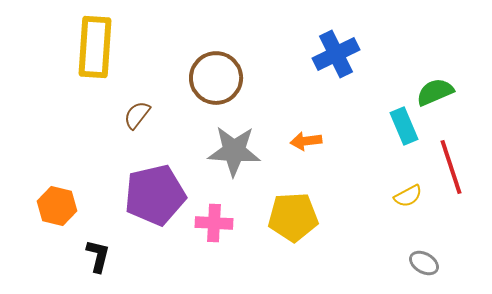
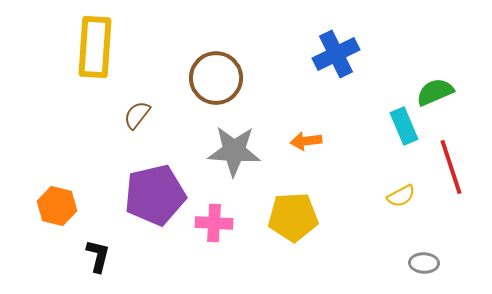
yellow semicircle: moved 7 px left
gray ellipse: rotated 28 degrees counterclockwise
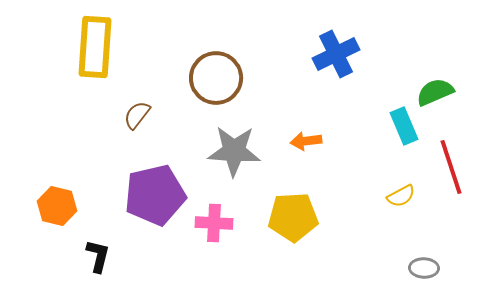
gray ellipse: moved 5 px down
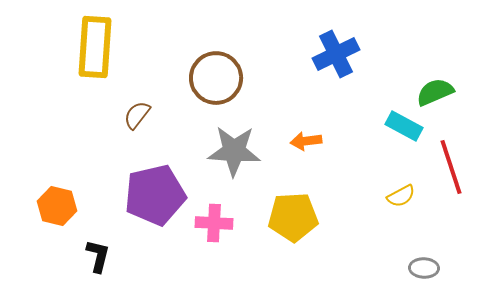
cyan rectangle: rotated 39 degrees counterclockwise
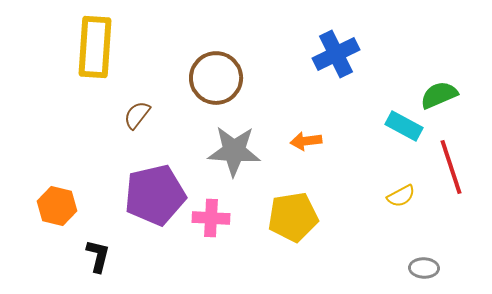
green semicircle: moved 4 px right, 3 px down
yellow pentagon: rotated 6 degrees counterclockwise
pink cross: moved 3 px left, 5 px up
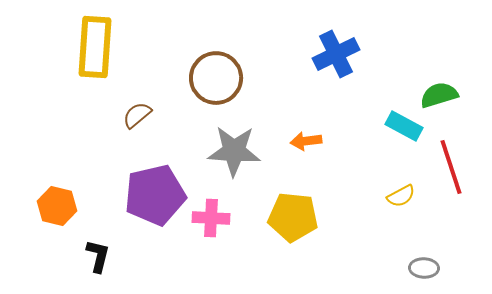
green semicircle: rotated 6 degrees clockwise
brown semicircle: rotated 12 degrees clockwise
yellow pentagon: rotated 15 degrees clockwise
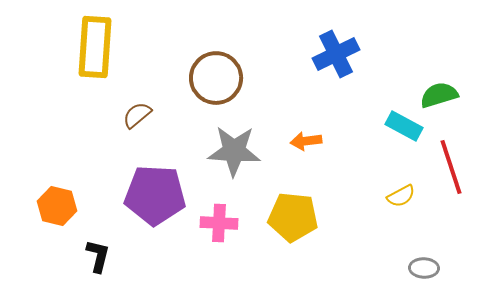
purple pentagon: rotated 16 degrees clockwise
pink cross: moved 8 px right, 5 px down
